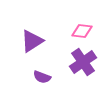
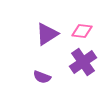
purple triangle: moved 15 px right, 7 px up
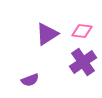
purple semicircle: moved 12 px left, 3 px down; rotated 42 degrees counterclockwise
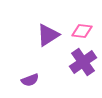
purple triangle: moved 1 px right, 1 px down
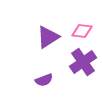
purple triangle: moved 2 px down
purple semicircle: moved 14 px right
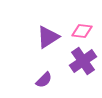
purple cross: moved 1 px up
purple semicircle: rotated 24 degrees counterclockwise
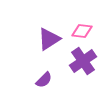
purple triangle: moved 1 px right, 2 px down
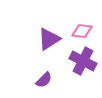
purple cross: rotated 28 degrees counterclockwise
